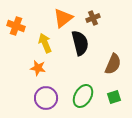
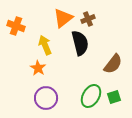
brown cross: moved 5 px left, 1 px down
yellow arrow: moved 2 px down
brown semicircle: rotated 15 degrees clockwise
orange star: rotated 21 degrees clockwise
green ellipse: moved 8 px right
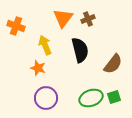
orange triangle: rotated 15 degrees counterclockwise
black semicircle: moved 7 px down
orange star: rotated 14 degrees counterclockwise
green ellipse: moved 2 px down; rotated 40 degrees clockwise
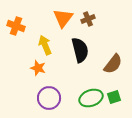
purple circle: moved 3 px right
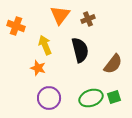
orange triangle: moved 3 px left, 3 px up
